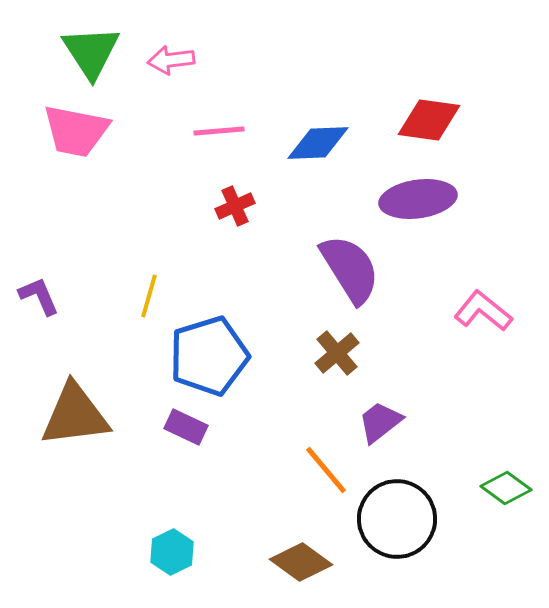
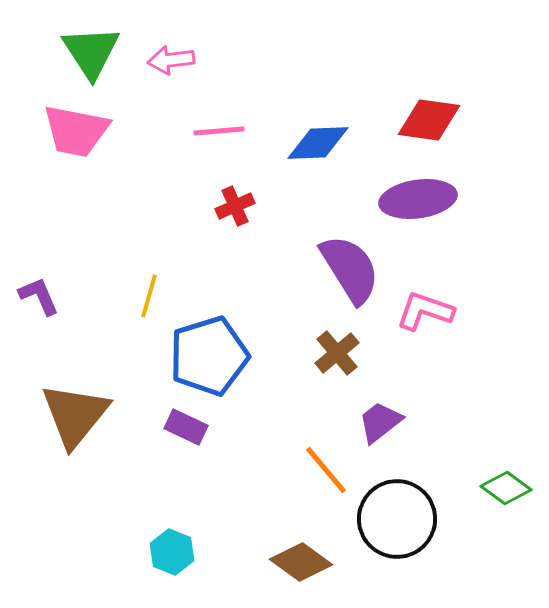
pink L-shape: moved 58 px left; rotated 20 degrees counterclockwise
brown triangle: rotated 44 degrees counterclockwise
cyan hexagon: rotated 12 degrees counterclockwise
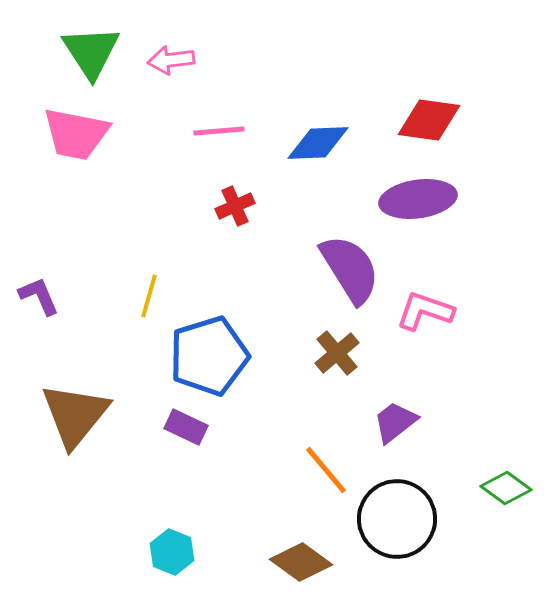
pink trapezoid: moved 3 px down
purple trapezoid: moved 15 px right
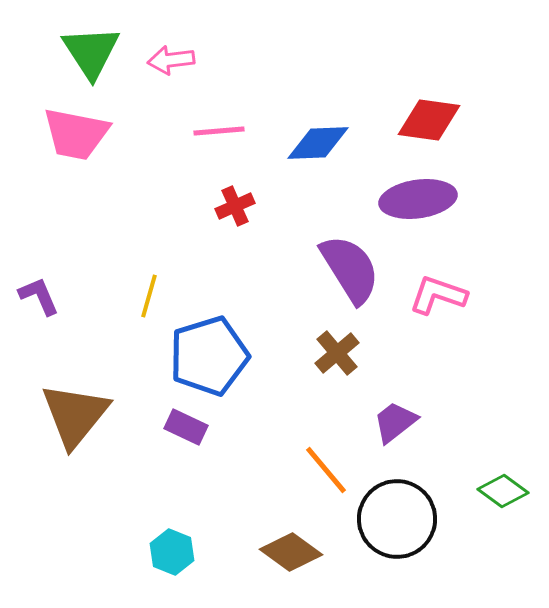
pink L-shape: moved 13 px right, 16 px up
green diamond: moved 3 px left, 3 px down
brown diamond: moved 10 px left, 10 px up
